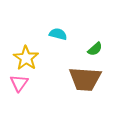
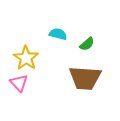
green semicircle: moved 8 px left, 5 px up
brown trapezoid: moved 1 px up
pink triangle: rotated 18 degrees counterclockwise
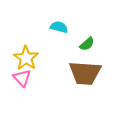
cyan semicircle: moved 1 px right, 7 px up
brown trapezoid: moved 5 px up
pink triangle: moved 3 px right, 5 px up
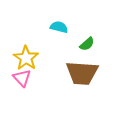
brown trapezoid: moved 3 px left
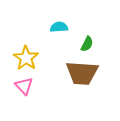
cyan semicircle: rotated 18 degrees counterclockwise
green semicircle: rotated 21 degrees counterclockwise
pink triangle: moved 2 px right, 8 px down
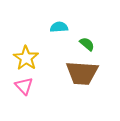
green semicircle: rotated 77 degrees counterclockwise
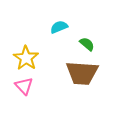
cyan semicircle: rotated 18 degrees counterclockwise
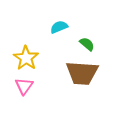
pink triangle: rotated 18 degrees clockwise
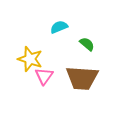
yellow star: moved 4 px right, 1 px down; rotated 15 degrees counterclockwise
brown trapezoid: moved 5 px down
pink triangle: moved 20 px right, 10 px up
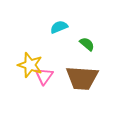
yellow star: moved 6 px down
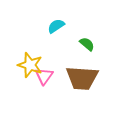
cyan semicircle: moved 3 px left, 1 px up; rotated 12 degrees counterclockwise
